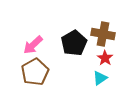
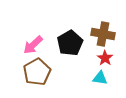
black pentagon: moved 4 px left
brown pentagon: moved 2 px right
cyan triangle: rotated 42 degrees clockwise
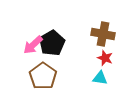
black pentagon: moved 18 px left
red star: rotated 14 degrees counterclockwise
brown pentagon: moved 6 px right, 4 px down; rotated 8 degrees counterclockwise
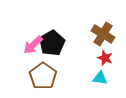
brown cross: rotated 20 degrees clockwise
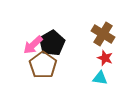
brown pentagon: moved 11 px up
